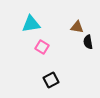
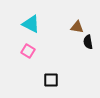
cyan triangle: rotated 36 degrees clockwise
pink square: moved 14 px left, 4 px down
black square: rotated 28 degrees clockwise
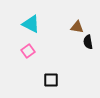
pink square: rotated 24 degrees clockwise
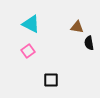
black semicircle: moved 1 px right, 1 px down
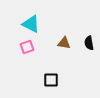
brown triangle: moved 13 px left, 16 px down
pink square: moved 1 px left, 4 px up; rotated 16 degrees clockwise
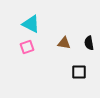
black square: moved 28 px right, 8 px up
